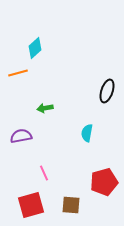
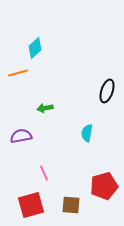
red pentagon: moved 4 px down
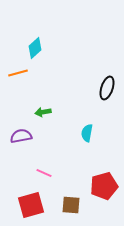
black ellipse: moved 3 px up
green arrow: moved 2 px left, 4 px down
pink line: rotated 42 degrees counterclockwise
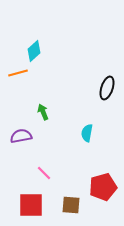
cyan diamond: moved 1 px left, 3 px down
green arrow: rotated 77 degrees clockwise
pink line: rotated 21 degrees clockwise
red pentagon: moved 1 px left, 1 px down
red square: rotated 16 degrees clockwise
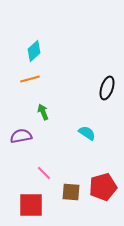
orange line: moved 12 px right, 6 px down
cyan semicircle: rotated 114 degrees clockwise
brown square: moved 13 px up
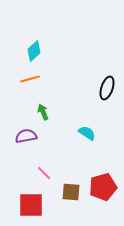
purple semicircle: moved 5 px right
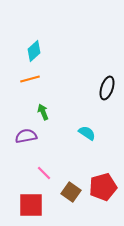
brown square: rotated 30 degrees clockwise
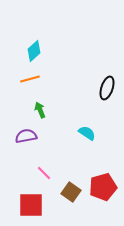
green arrow: moved 3 px left, 2 px up
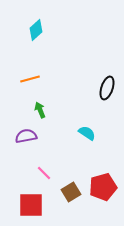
cyan diamond: moved 2 px right, 21 px up
brown square: rotated 24 degrees clockwise
